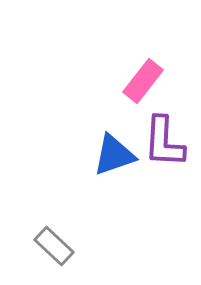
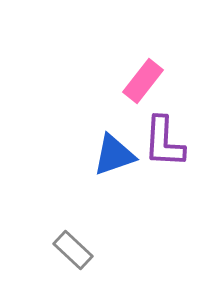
gray rectangle: moved 19 px right, 4 px down
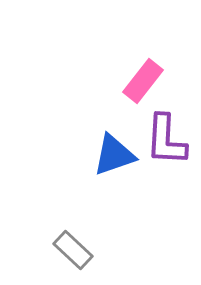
purple L-shape: moved 2 px right, 2 px up
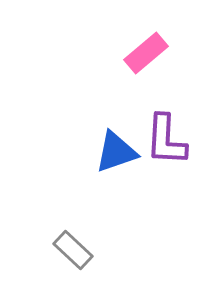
pink rectangle: moved 3 px right, 28 px up; rotated 12 degrees clockwise
blue triangle: moved 2 px right, 3 px up
